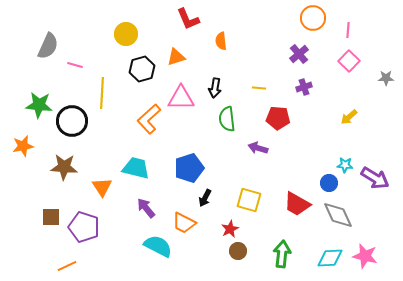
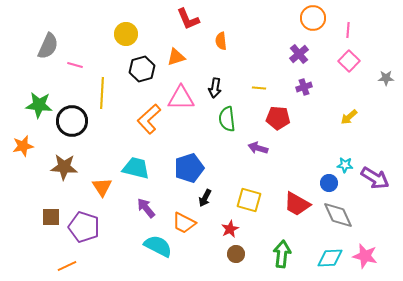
brown circle at (238, 251): moved 2 px left, 3 px down
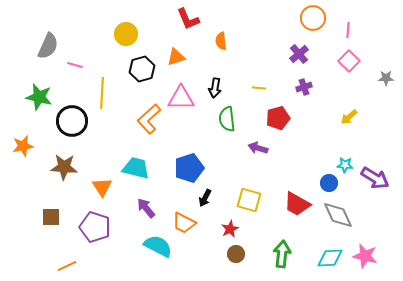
green star at (39, 105): moved 8 px up; rotated 8 degrees clockwise
red pentagon at (278, 118): rotated 20 degrees counterclockwise
purple pentagon at (84, 227): moved 11 px right
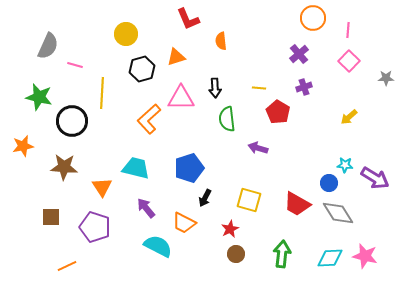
black arrow at (215, 88): rotated 12 degrees counterclockwise
red pentagon at (278, 118): moved 6 px up; rotated 25 degrees counterclockwise
gray diamond at (338, 215): moved 2 px up; rotated 8 degrees counterclockwise
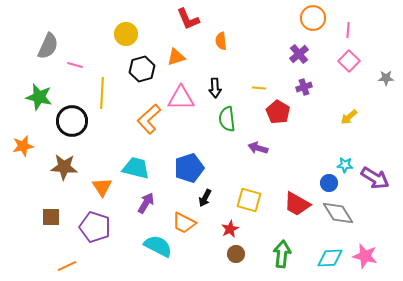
purple arrow at (146, 208): moved 5 px up; rotated 70 degrees clockwise
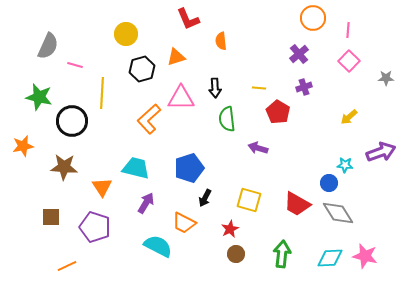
purple arrow at (375, 178): moved 6 px right, 26 px up; rotated 52 degrees counterclockwise
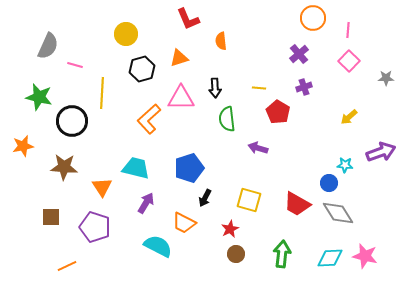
orange triangle at (176, 57): moved 3 px right, 1 px down
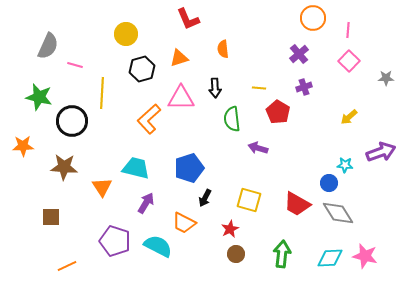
orange semicircle at (221, 41): moved 2 px right, 8 px down
green semicircle at (227, 119): moved 5 px right
orange star at (23, 146): rotated 10 degrees clockwise
purple pentagon at (95, 227): moved 20 px right, 14 px down
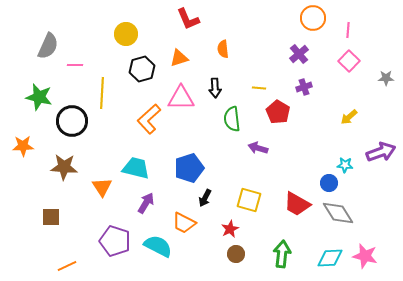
pink line at (75, 65): rotated 14 degrees counterclockwise
